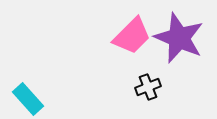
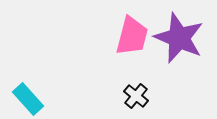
pink trapezoid: rotated 30 degrees counterclockwise
black cross: moved 12 px left, 9 px down; rotated 30 degrees counterclockwise
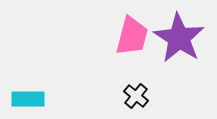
purple star: rotated 9 degrees clockwise
cyan rectangle: rotated 48 degrees counterclockwise
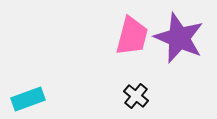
purple star: rotated 9 degrees counterclockwise
cyan rectangle: rotated 20 degrees counterclockwise
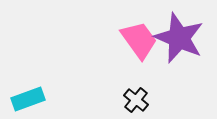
pink trapezoid: moved 7 px right, 4 px down; rotated 51 degrees counterclockwise
black cross: moved 4 px down
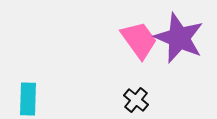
cyan rectangle: rotated 68 degrees counterclockwise
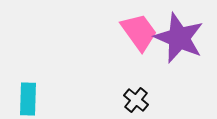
pink trapezoid: moved 8 px up
